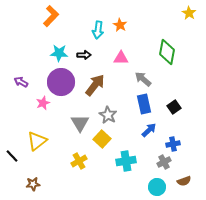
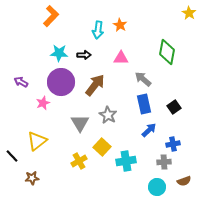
yellow square: moved 8 px down
gray cross: rotated 24 degrees clockwise
brown star: moved 1 px left, 6 px up
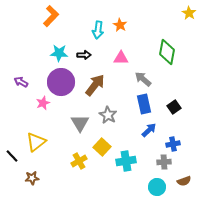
yellow triangle: moved 1 px left, 1 px down
